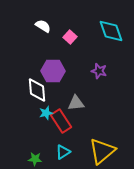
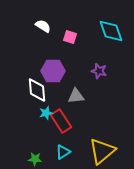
pink square: rotated 24 degrees counterclockwise
gray triangle: moved 7 px up
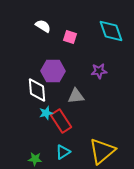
purple star: rotated 21 degrees counterclockwise
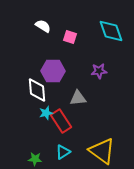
gray triangle: moved 2 px right, 2 px down
yellow triangle: rotated 44 degrees counterclockwise
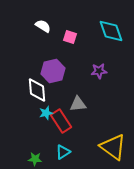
purple hexagon: rotated 15 degrees counterclockwise
gray triangle: moved 6 px down
yellow triangle: moved 11 px right, 4 px up
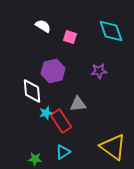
white diamond: moved 5 px left, 1 px down
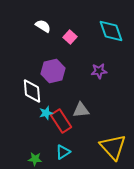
pink square: rotated 24 degrees clockwise
gray triangle: moved 3 px right, 6 px down
yellow triangle: rotated 12 degrees clockwise
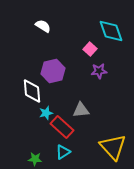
pink square: moved 20 px right, 12 px down
red rectangle: moved 1 px right, 6 px down; rotated 15 degrees counterclockwise
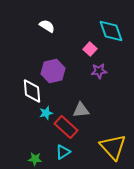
white semicircle: moved 4 px right
red rectangle: moved 4 px right
